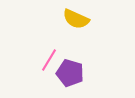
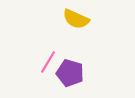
pink line: moved 1 px left, 2 px down
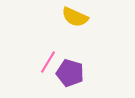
yellow semicircle: moved 1 px left, 2 px up
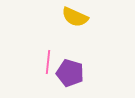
pink line: rotated 25 degrees counterclockwise
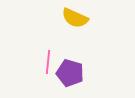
yellow semicircle: moved 1 px down
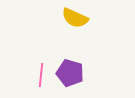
pink line: moved 7 px left, 13 px down
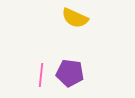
purple pentagon: rotated 8 degrees counterclockwise
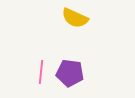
pink line: moved 3 px up
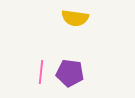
yellow semicircle: rotated 16 degrees counterclockwise
